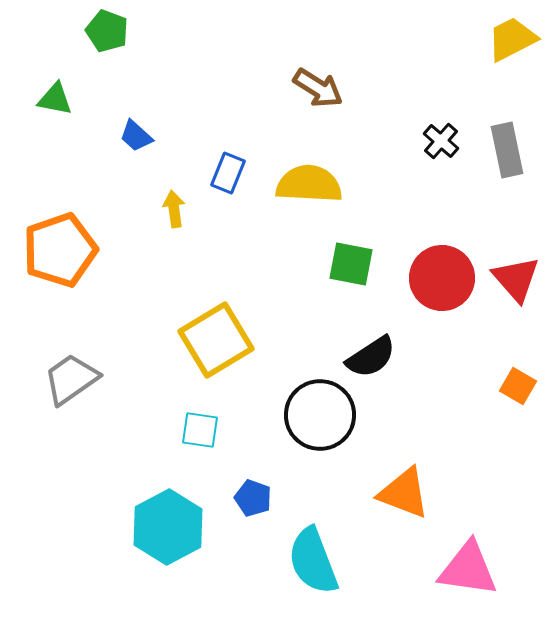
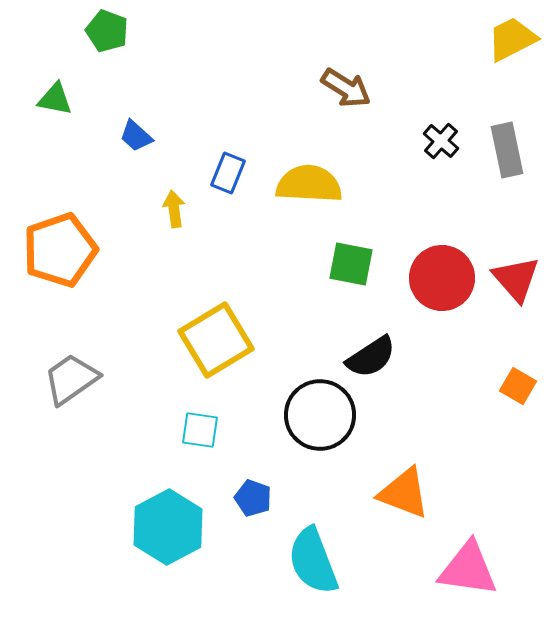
brown arrow: moved 28 px right
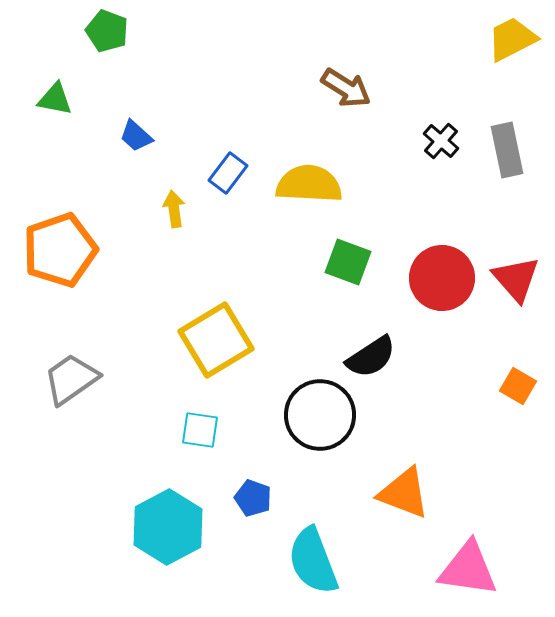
blue rectangle: rotated 15 degrees clockwise
green square: moved 3 px left, 2 px up; rotated 9 degrees clockwise
